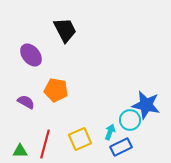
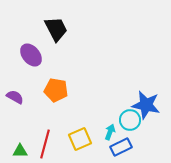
black trapezoid: moved 9 px left, 1 px up
purple semicircle: moved 11 px left, 5 px up
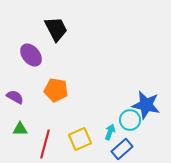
blue rectangle: moved 1 px right, 2 px down; rotated 15 degrees counterclockwise
green triangle: moved 22 px up
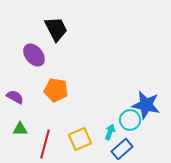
purple ellipse: moved 3 px right
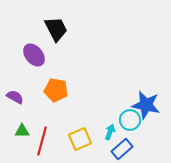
green triangle: moved 2 px right, 2 px down
red line: moved 3 px left, 3 px up
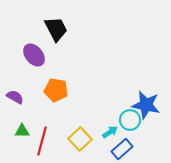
cyan arrow: rotated 35 degrees clockwise
yellow square: rotated 20 degrees counterclockwise
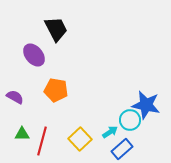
green triangle: moved 3 px down
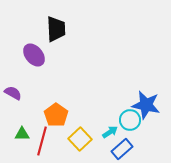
black trapezoid: rotated 24 degrees clockwise
orange pentagon: moved 25 px down; rotated 25 degrees clockwise
purple semicircle: moved 2 px left, 4 px up
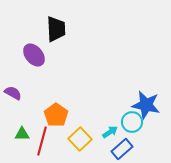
cyan circle: moved 2 px right, 2 px down
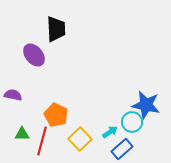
purple semicircle: moved 2 px down; rotated 18 degrees counterclockwise
orange pentagon: rotated 10 degrees counterclockwise
